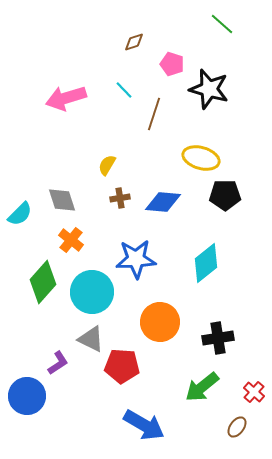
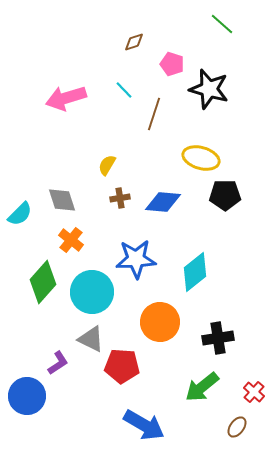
cyan diamond: moved 11 px left, 9 px down
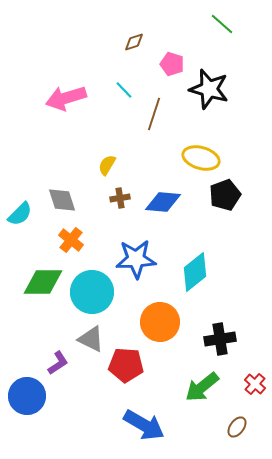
black pentagon: rotated 20 degrees counterclockwise
green diamond: rotated 48 degrees clockwise
black cross: moved 2 px right, 1 px down
red pentagon: moved 4 px right, 1 px up
red cross: moved 1 px right, 8 px up
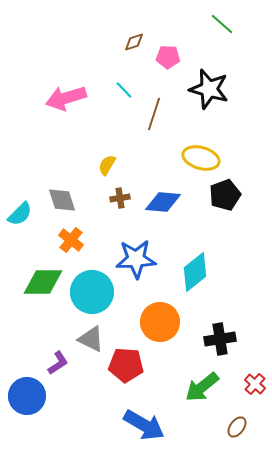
pink pentagon: moved 4 px left, 7 px up; rotated 15 degrees counterclockwise
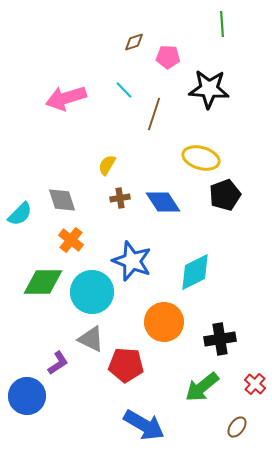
green line: rotated 45 degrees clockwise
black star: rotated 12 degrees counterclockwise
blue diamond: rotated 51 degrees clockwise
blue star: moved 4 px left, 2 px down; rotated 24 degrees clockwise
cyan diamond: rotated 12 degrees clockwise
orange circle: moved 4 px right
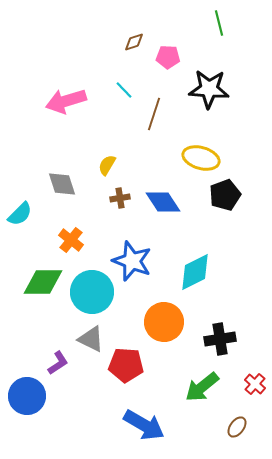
green line: moved 3 px left, 1 px up; rotated 10 degrees counterclockwise
pink arrow: moved 3 px down
gray diamond: moved 16 px up
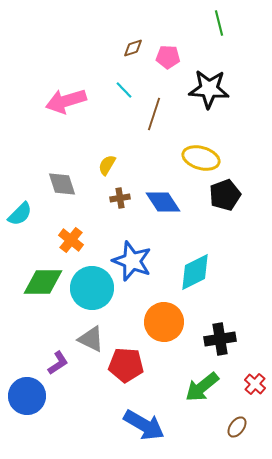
brown diamond: moved 1 px left, 6 px down
cyan circle: moved 4 px up
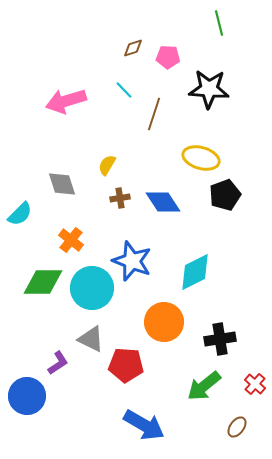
green arrow: moved 2 px right, 1 px up
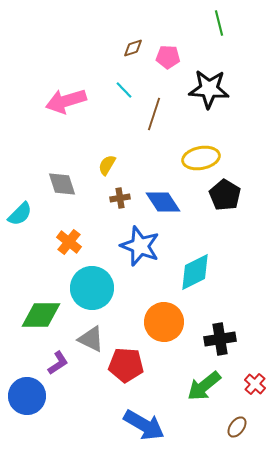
yellow ellipse: rotated 27 degrees counterclockwise
black pentagon: rotated 20 degrees counterclockwise
orange cross: moved 2 px left, 2 px down
blue star: moved 8 px right, 15 px up
green diamond: moved 2 px left, 33 px down
